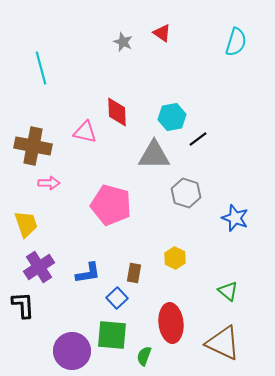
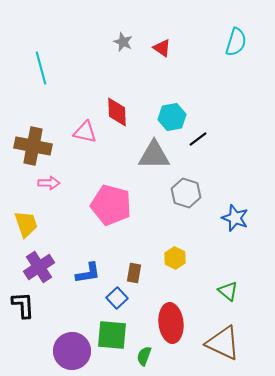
red triangle: moved 15 px down
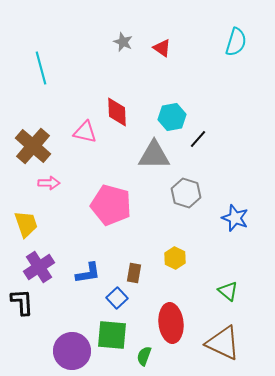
black line: rotated 12 degrees counterclockwise
brown cross: rotated 30 degrees clockwise
black L-shape: moved 1 px left, 3 px up
